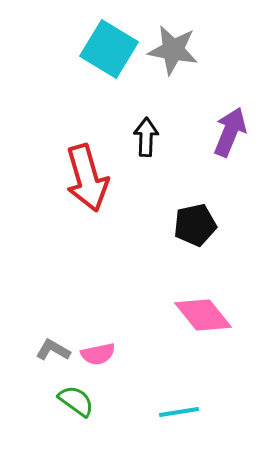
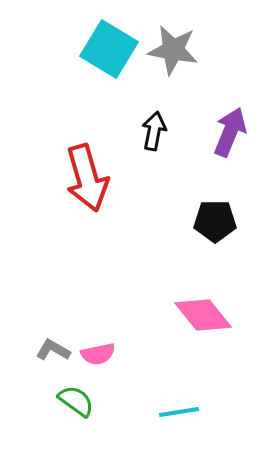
black arrow: moved 8 px right, 6 px up; rotated 9 degrees clockwise
black pentagon: moved 20 px right, 4 px up; rotated 12 degrees clockwise
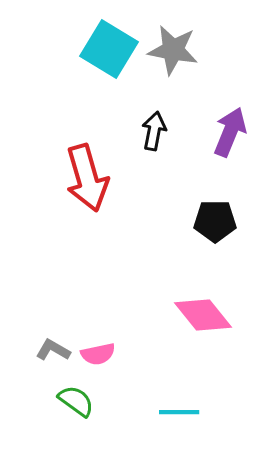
cyan line: rotated 9 degrees clockwise
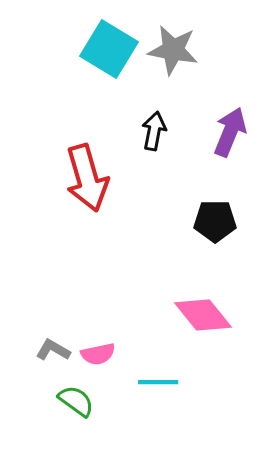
cyan line: moved 21 px left, 30 px up
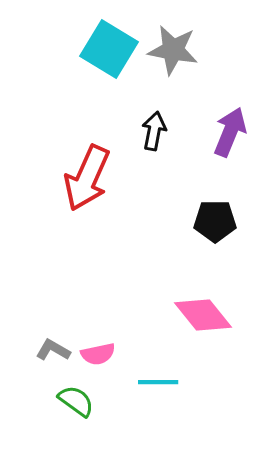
red arrow: rotated 40 degrees clockwise
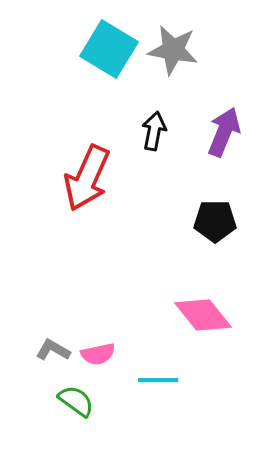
purple arrow: moved 6 px left
cyan line: moved 2 px up
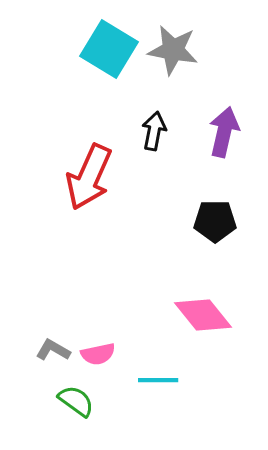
purple arrow: rotated 9 degrees counterclockwise
red arrow: moved 2 px right, 1 px up
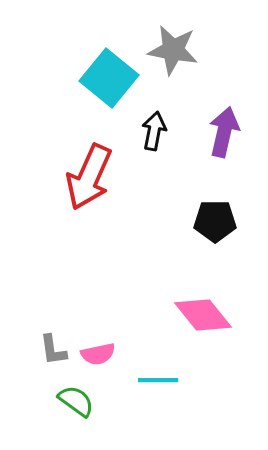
cyan square: moved 29 px down; rotated 8 degrees clockwise
gray L-shape: rotated 128 degrees counterclockwise
